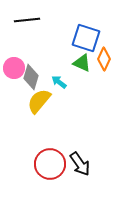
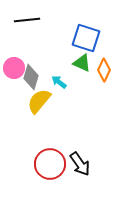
orange diamond: moved 11 px down
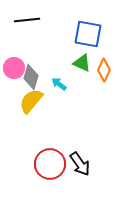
blue square: moved 2 px right, 4 px up; rotated 8 degrees counterclockwise
cyan arrow: moved 2 px down
yellow semicircle: moved 8 px left
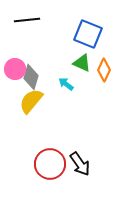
blue square: rotated 12 degrees clockwise
pink circle: moved 1 px right, 1 px down
cyan arrow: moved 7 px right
